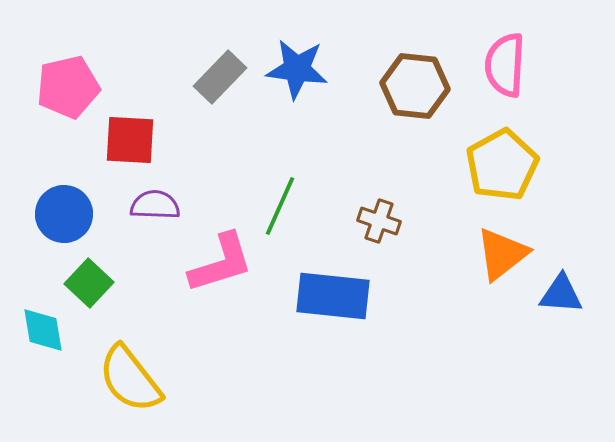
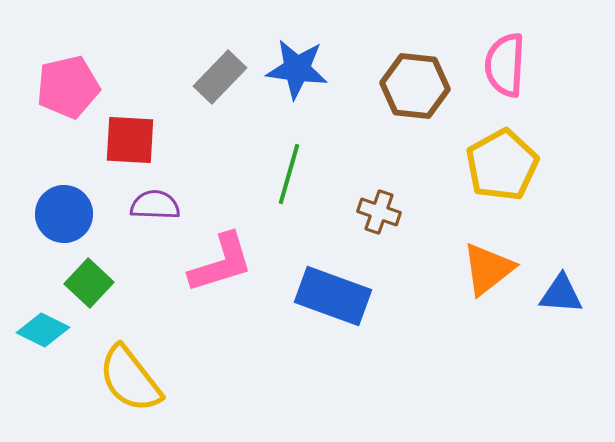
green line: moved 9 px right, 32 px up; rotated 8 degrees counterclockwise
brown cross: moved 9 px up
orange triangle: moved 14 px left, 15 px down
blue rectangle: rotated 14 degrees clockwise
cyan diamond: rotated 54 degrees counterclockwise
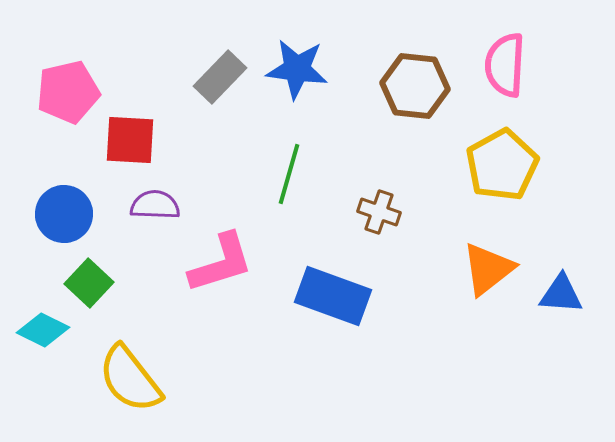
pink pentagon: moved 5 px down
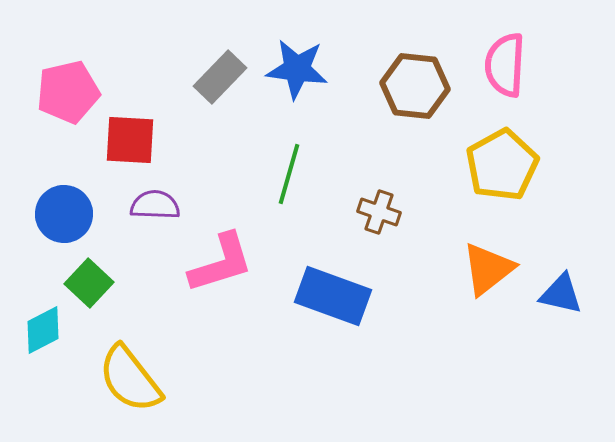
blue triangle: rotated 9 degrees clockwise
cyan diamond: rotated 54 degrees counterclockwise
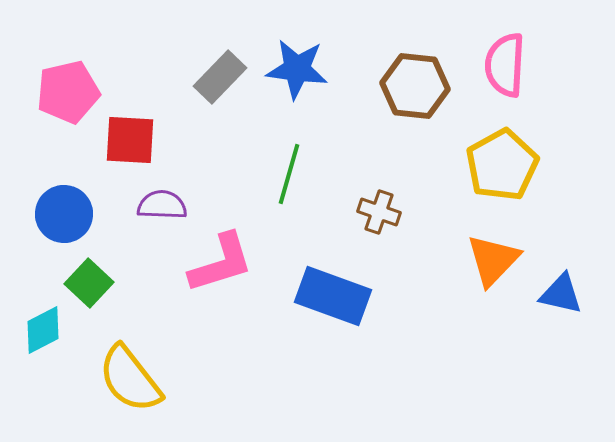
purple semicircle: moved 7 px right
orange triangle: moved 5 px right, 9 px up; rotated 8 degrees counterclockwise
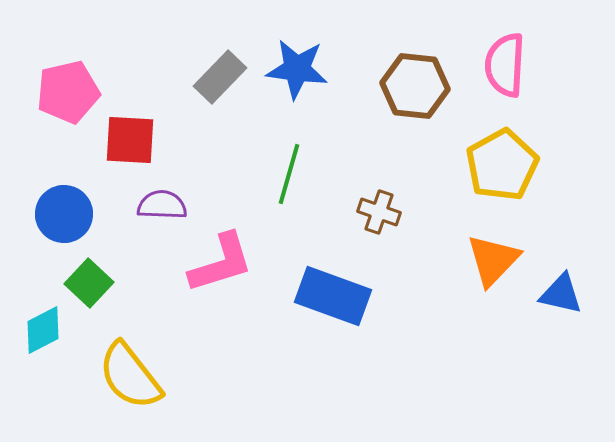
yellow semicircle: moved 3 px up
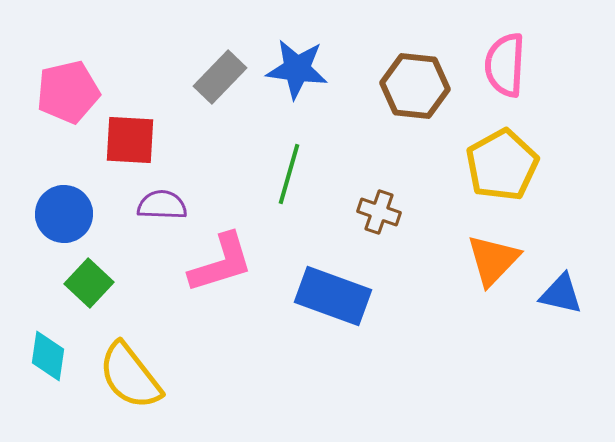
cyan diamond: moved 5 px right, 26 px down; rotated 54 degrees counterclockwise
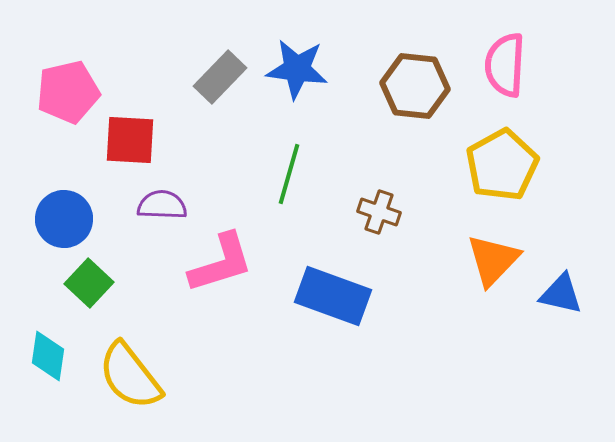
blue circle: moved 5 px down
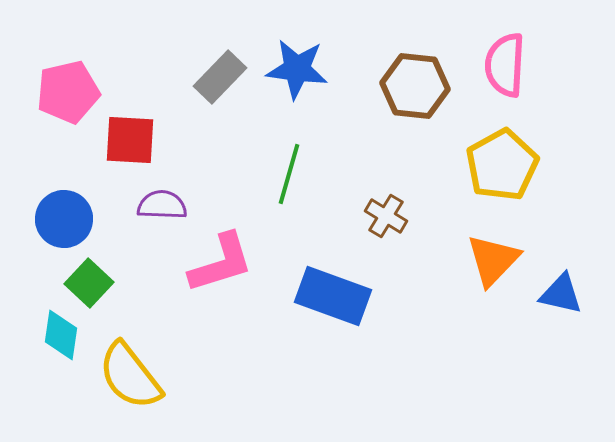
brown cross: moved 7 px right, 4 px down; rotated 12 degrees clockwise
cyan diamond: moved 13 px right, 21 px up
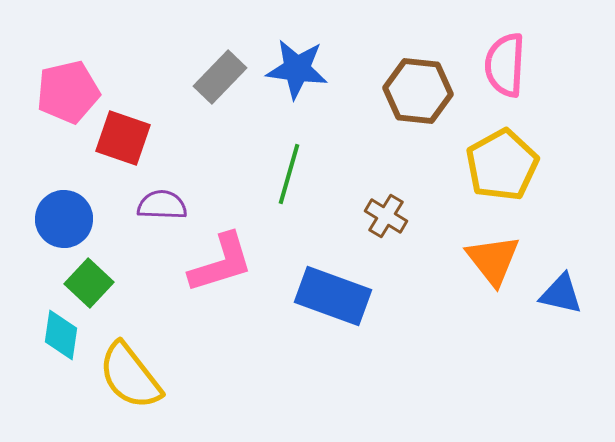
brown hexagon: moved 3 px right, 5 px down
red square: moved 7 px left, 2 px up; rotated 16 degrees clockwise
orange triangle: rotated 22 degrees counterclockwise
